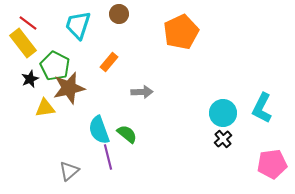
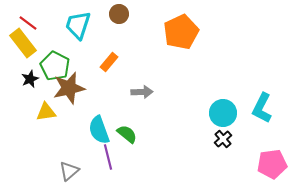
yellow triangle: moved 1 px right, 4 px down
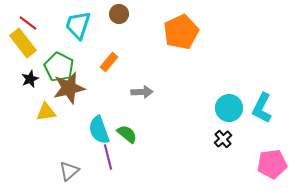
green pentagon: moved 4 px right, 1 px down
cyan circle: moved 6 px right, 5 px up
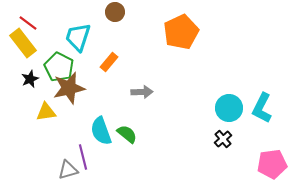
brown circle: moved 4 px left, 2 px up
cyan trapezoid: moved 12 px down
cyan semicircle: moved 2 px right, 1 px down
purple line: moved 25 px left
gray triangle: moved 1 px left, 1 px up; rotated 25 degrees clockwise
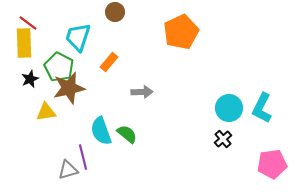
yellow rectangle: moved 1 px right; rotated 36 degrees clockwise
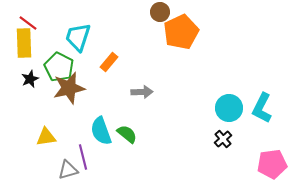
brown circle: moved 45 px right
yellow triangle: moved 25 px down
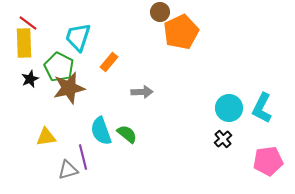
pink pentagon: moved 4 px left, 3 px up
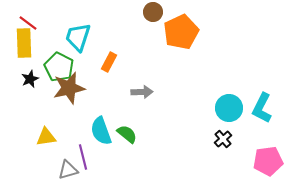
brown circle: moved 7 px left
orange rectangle: rotated 12 degrees counterclockwise
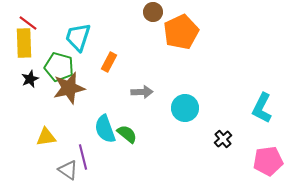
green pentagon: rotated 12 degrees counterclockwise
cyan circle: moved 44 px left
cyan semicircle: moved 4 px right, 2 px up
gray triangle: rotated 50 degrees clockwise
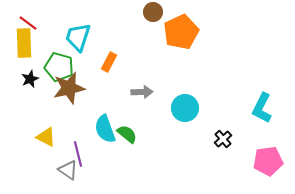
yellow triangle: rotated 35 degrees clockwise
purple line: moved 5 px left, 3 px up
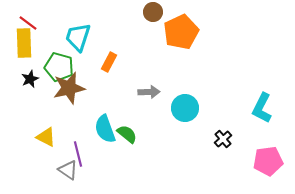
gray arrow: moved 7 px right
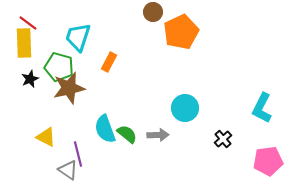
gray arrow: moved 9 px right, 43 px down
